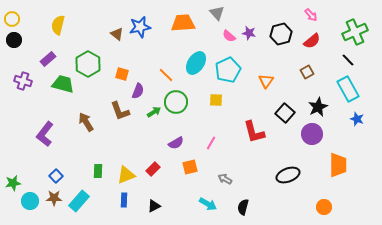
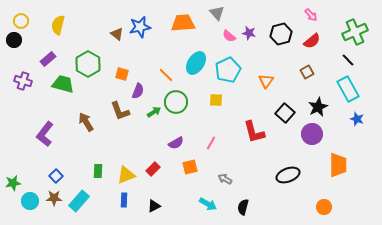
yellow circle at (12, 19): moved 9 px right, 2 px down
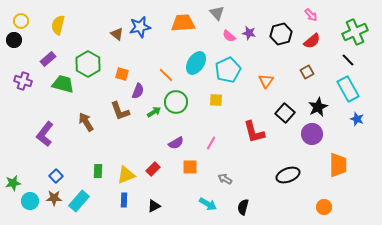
orange square at (190, 167): rotated 14 degrees clockwise
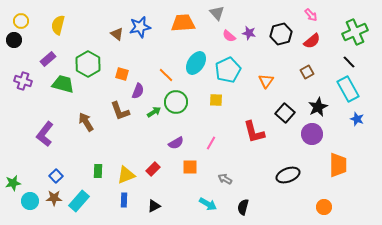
black line at (348, 60): moved 1 px right, 2 px down
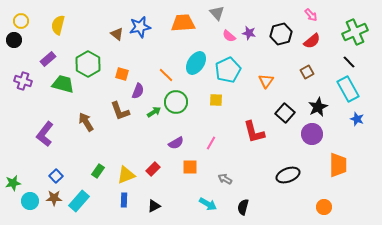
green rectangle at (98, 171): rotated 32 degrees clockwise
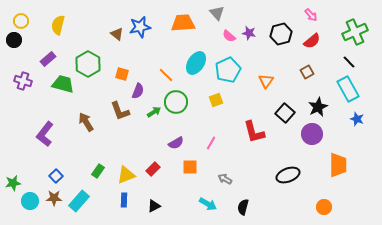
yellow square at (216, 100): rotated 24 degrees counterclockwise
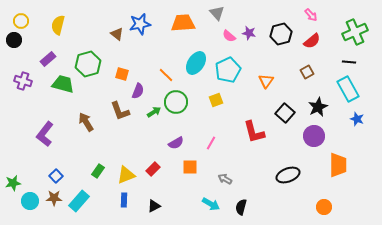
blue star at (140, 27): moved 3 px up
black line at (349, 62): rotated 40 degrees counterclockwise
green hexagon at (88, 64): rotated 15 degrees clockwise
purple circle at (312, 134): moved 2 px right, 2 px down
cyan arrow at (208, 204): moved 3 px right
black semicircle at (243, 207): moved 2 px left
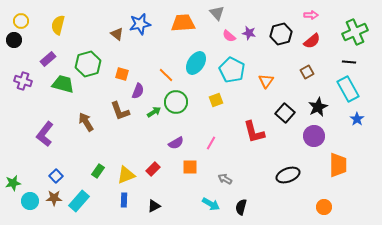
pink arrow at (311, 15): rotated 48 degrees counterclockwise
cyan pentagon at (228, 70): moved 4 px right; rotated 20 degrees counterclockwise
blue star at (357, 119): rotated 16 degrees clockwise
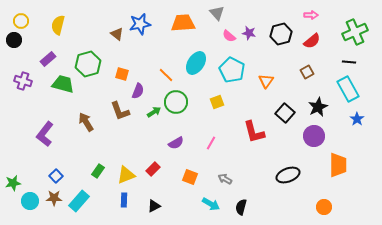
yellow square at (216, 100): moved 1 px right, 2 px down
orange square at (190, 167): moved 10 px down; rotated 21 degrees clockwise
